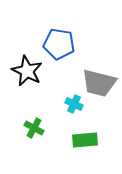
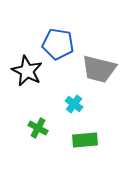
blue pentagon: moved 1 px left
gray trapezoid: moved 14 px up
cyan cross: rotated 12 degrees clockwise
green cross: moved 4 px right
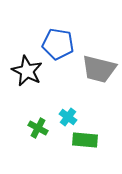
cyan cross: moved 6 px left, 13 px down
green rectangle: rotated 10 degrees clockwise
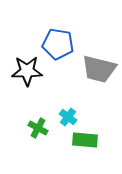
black star: rotated 28 degrees counterclockwise
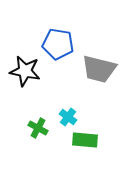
black star: moved 2 px left; rotated 12 degrees clockwise
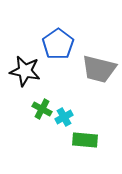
blue pentagon: rotated 28 degrees clockwise
cyan cross: moved 4 px left; rotated 24 degrees clockwise
green cross: moved 4 px right, 19 px up
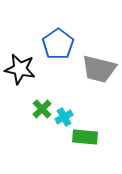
black star: moved 5 px left, 2 px up
green cross: rotated 18 degrees clockwise
green rectangle: moved 3 px up
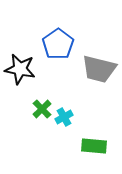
green rectangle: moved 9 px right, 9 px down
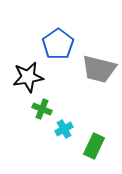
black star: moved 8 px right, 8 px down; rotated 20 degrees counterclockwise
green cross: rotated 24 degrees counterclockwise
cyan cross: moved 12 px down
green rectangle: rotated 70 degrees counterclockwise
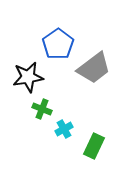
gray trapezoid: moved 5 px left, 1 px up; rotated 51 degrees counterclockwise
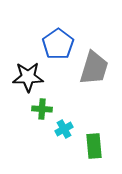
gray trapezoid: rotated 36 degrees counterclockwise
black star: rotated 8 degrees clockwise
green cross: rotated 18 degrees counterclockwise
green rectangle: rotated 30 degrees counterclockwise
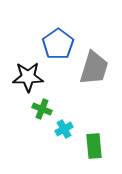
green cross: rotated 18 degrees clockwise
